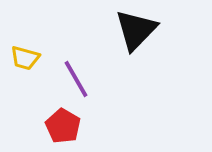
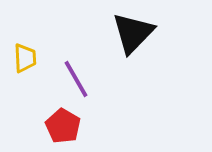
black triangle: moved 3 px left, 3 px down
yellow trapezoid: rotated 108 degrees counterclockwise
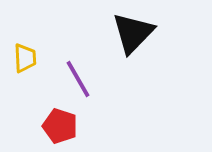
purple line: moved 2 px right
red pentagon: moved 3 px left; rotated 12 degrees counterclockwise
